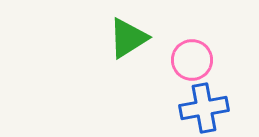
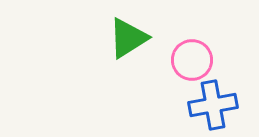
blue cross: moved 9 px right, 3 px up
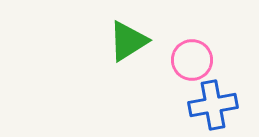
green triangle: moved 3 px down
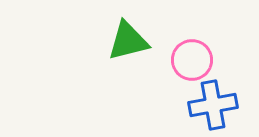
green triangle: rotated 18 degrees clockwise
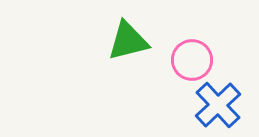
blue cross: moved 5 px right; rotated 33 degrees counterclockwise
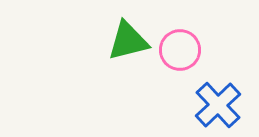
pink circle: moved 12 px left, 10 px up
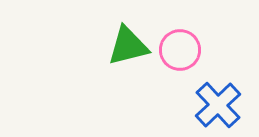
green triangle: moved 5 px down
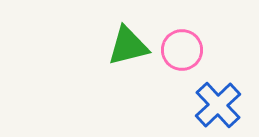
pink circle: moved 2 px right
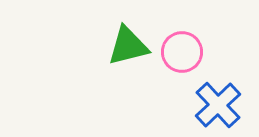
pink circle: moved 2 px down
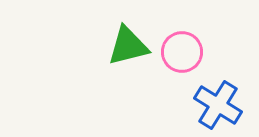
blue cross: rotated 15 degrees counterclockwise
